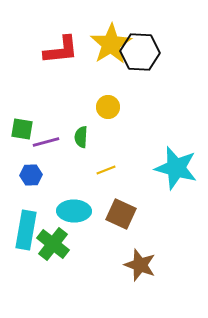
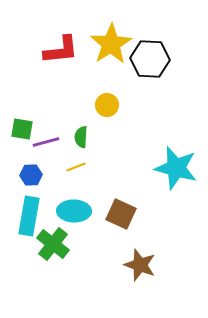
black hexagon: moved 10 px right, 7 px down
yellow circle: moved 1 px left, 2 px up
yellow line: moved 30 px left, 3 px up
cyan rectangle: moved 3 px right, 14 px up
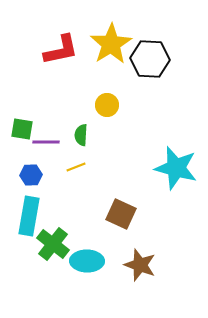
red L-shape: rotated 6 degrees counterclockwise
green semicircle: moved 2 px up
purple line: rotated 16 degrees clockwise
cyan ellipse: moved 13 px right, 50 px down
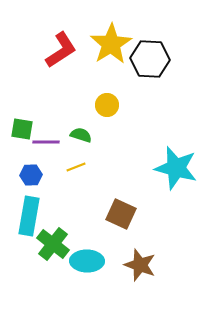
red L-shape: rotated 21 degrees counterclockwise
green semicircle: rotated 105 degrees clockwise
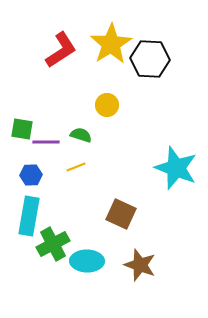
cyan star: rotated 6 degrees clockwise
green cross: rotated 24 degrees clockwise
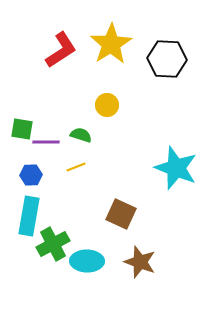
black hexagon: moved 17 px right
brown star: moved 3 px up
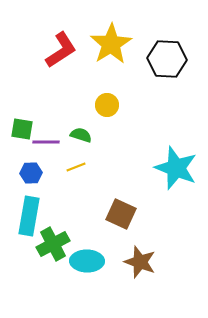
blue hexagon: moved 2 px up
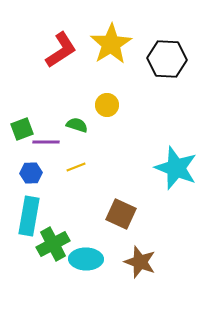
green square: rotated 30 degrees counterclockwise
green semicircle: moved 4 px left, 10 px up
cyan ellipse: moved 1 px left, 2 px up
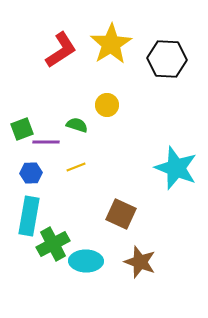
cyan ellipse: moved 2 px down
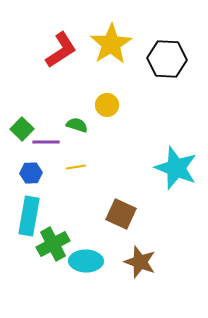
green square: rotated 25 degrees counterclockwise
yellow line: rotated 12 degrees clockwise
